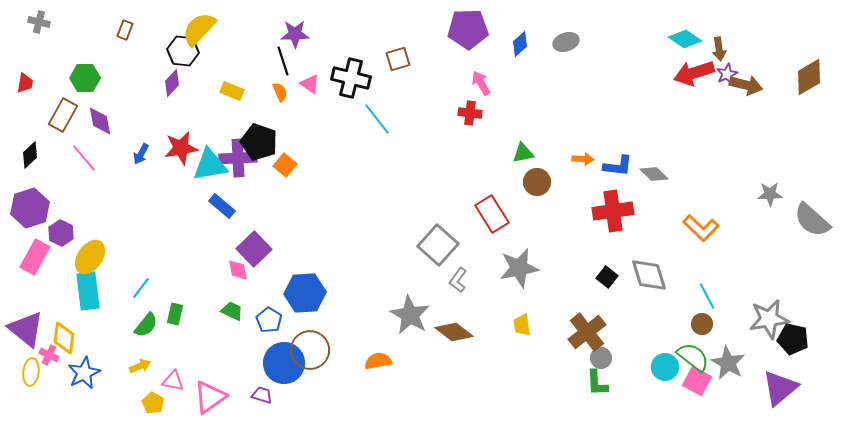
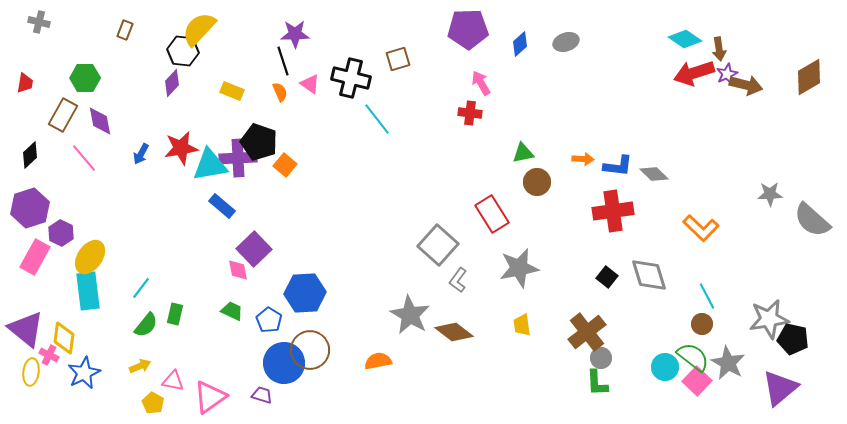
pink square at (697, 381): rotated 16 degrees clockwise
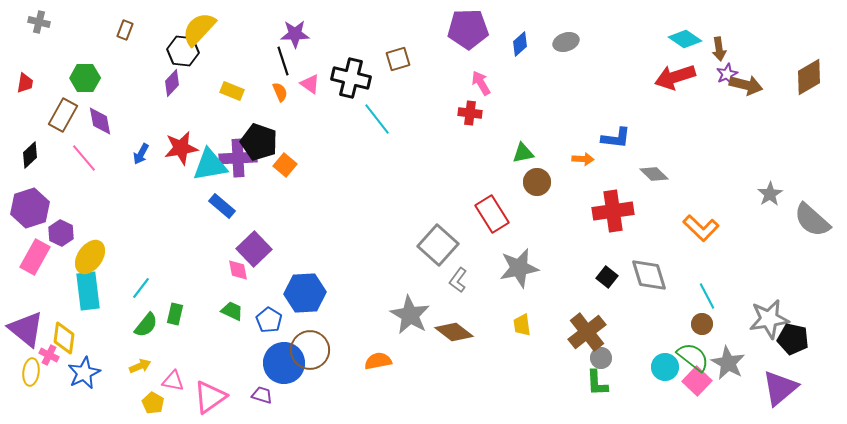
red arrow at (694, 73): moved 19 px left, 4 px down
blue L-shape at (618, 166): moved 2 px left, 28 px up
gray star at (770, 194): rotated 30 degrees counterclockwise
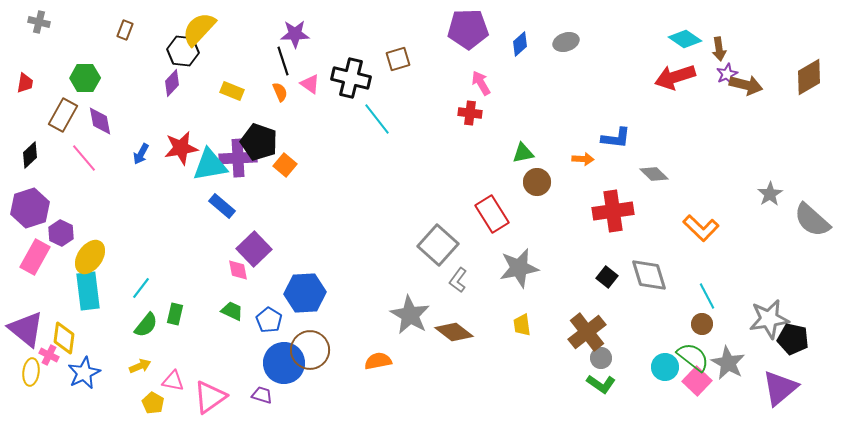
green L-shape at (597, 383): moved 4 px right, 1 px down; rotated 52 degrees counterclockwise
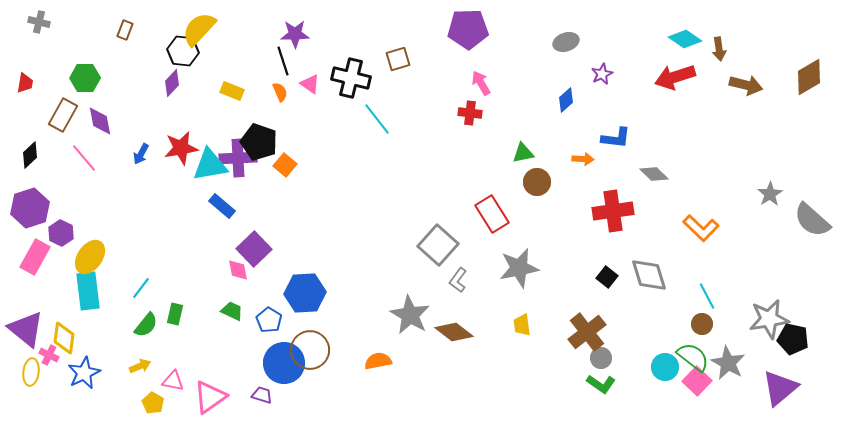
blue diamond at (520, 44): moved 46 px right, 56 px down
purple star at (727, 74): moved 125 px left
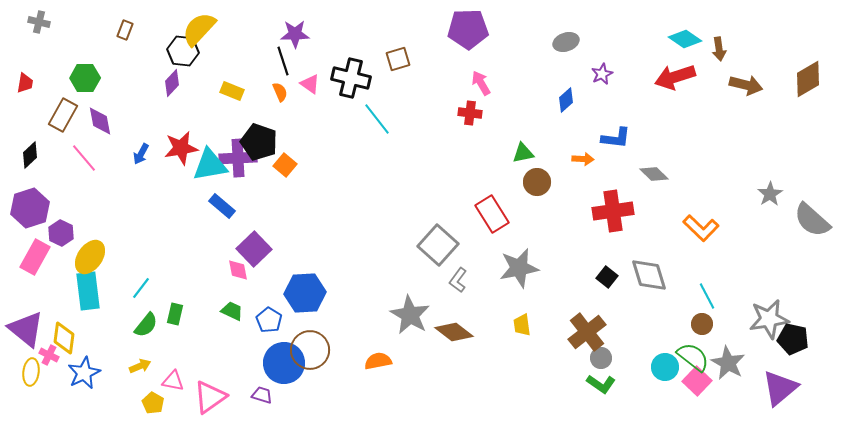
brown diamond at (809, 77): moved 1 px left, 2 px down
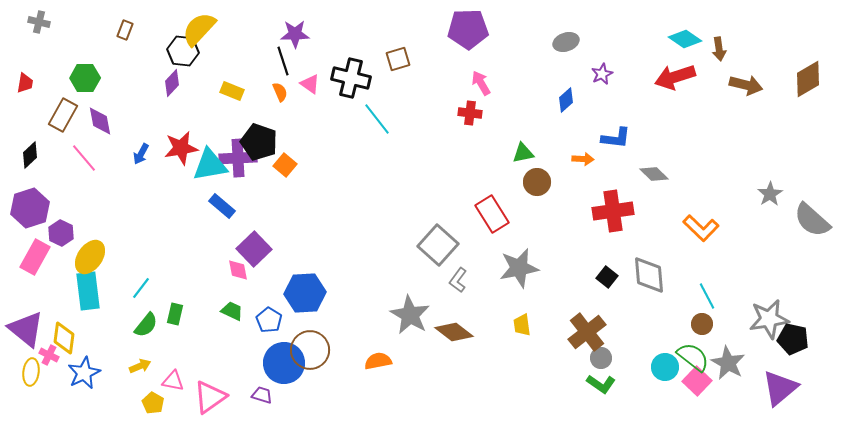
gray diamond at (649, 275): rotated 12 degrees clockwise
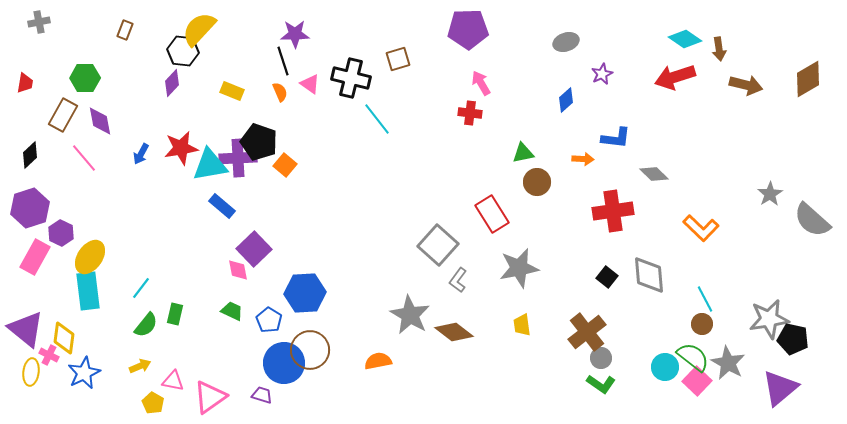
gray cross at (39, 22): rotated 25 degrees counterclockwise
cyan line at (707, 296): moved 2 px left, 3 px down
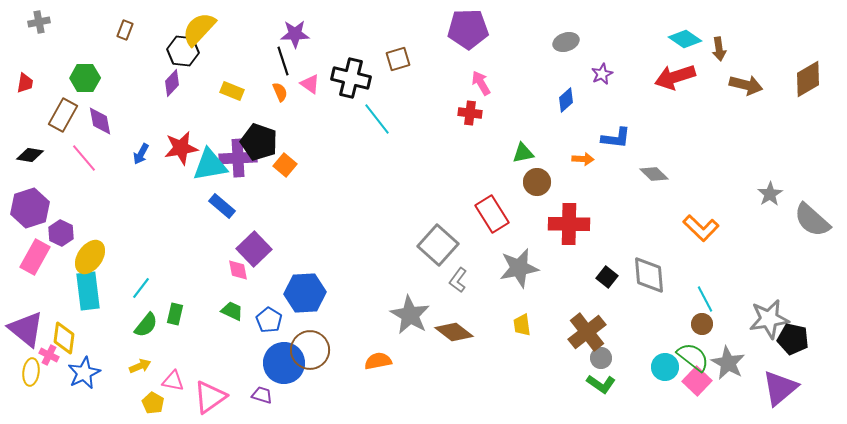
black diamond at (30, 155): rotated 52 degrees clockwise
red cross at (613, 211): moved 44 px left, 13 px down; rotated 9 degrees clockwise
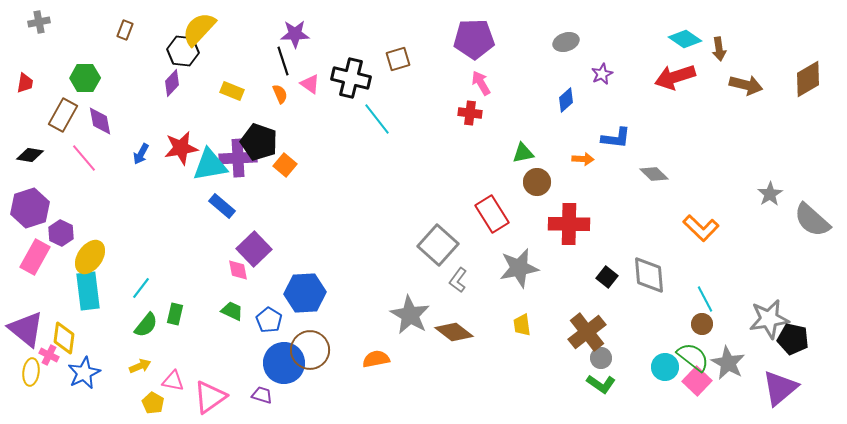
purple pentagon at (468, 29): moved 6 px right, 10 px down
orange semicircle at (280, 92): moved 2 px down
orange semicircle at (378, 361): moved 2 px left, 2 px up
